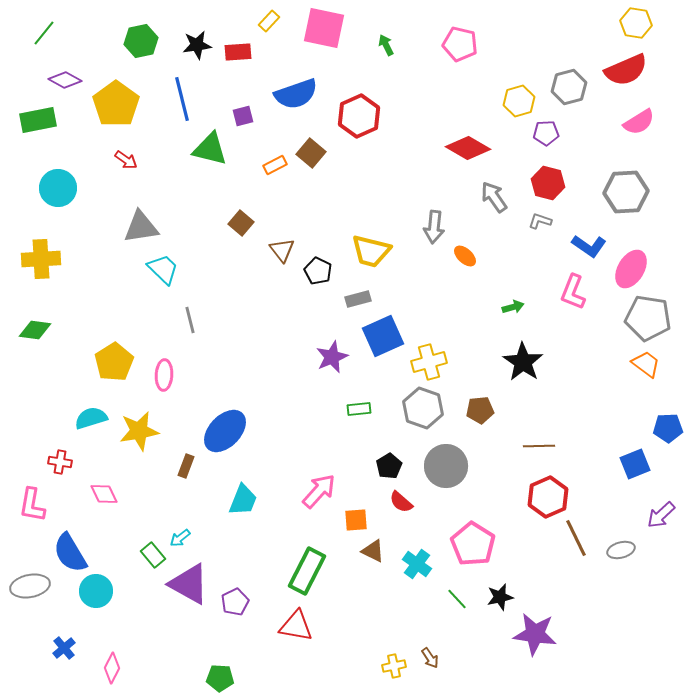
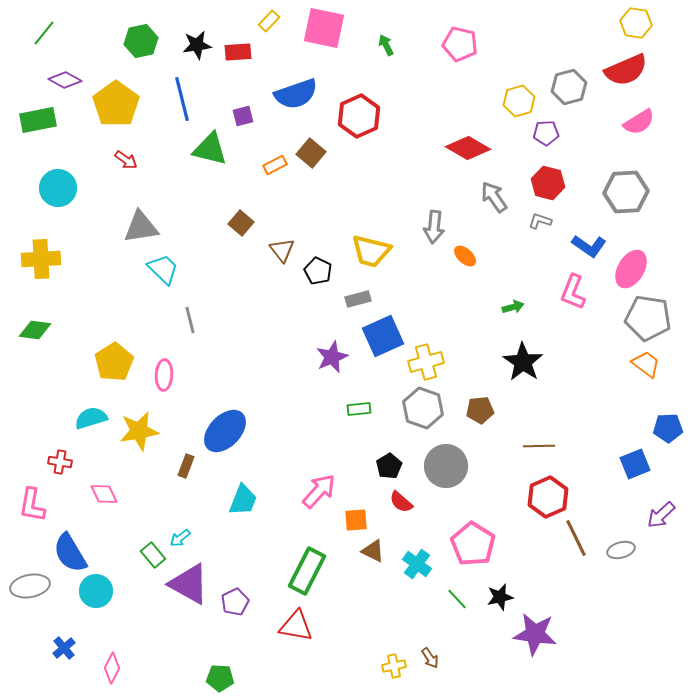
yellow cross at (429, 362): moved 3 px left
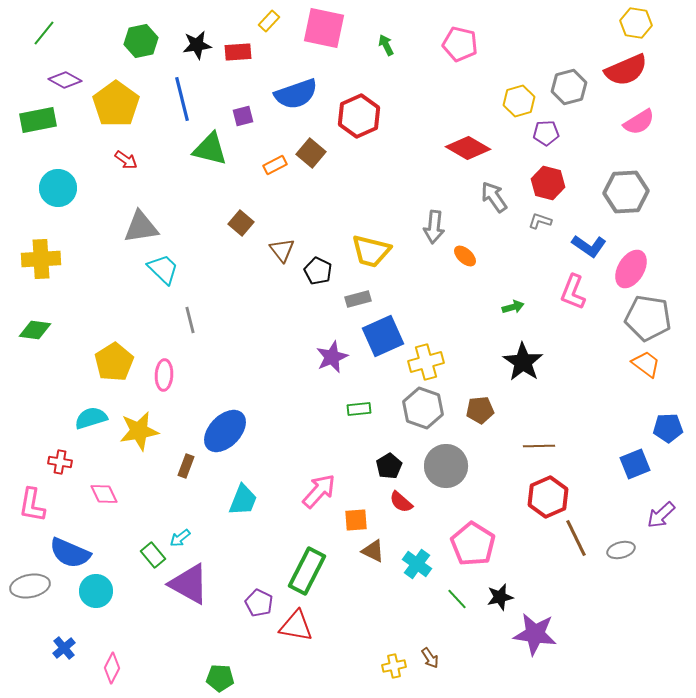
blue semicircle at (70, 553): rotated 36 degrees counterclockwise
purple pentagon at (235, 602): moved 24 px right, 1 px down; rotated 20 degrees counterclockwise
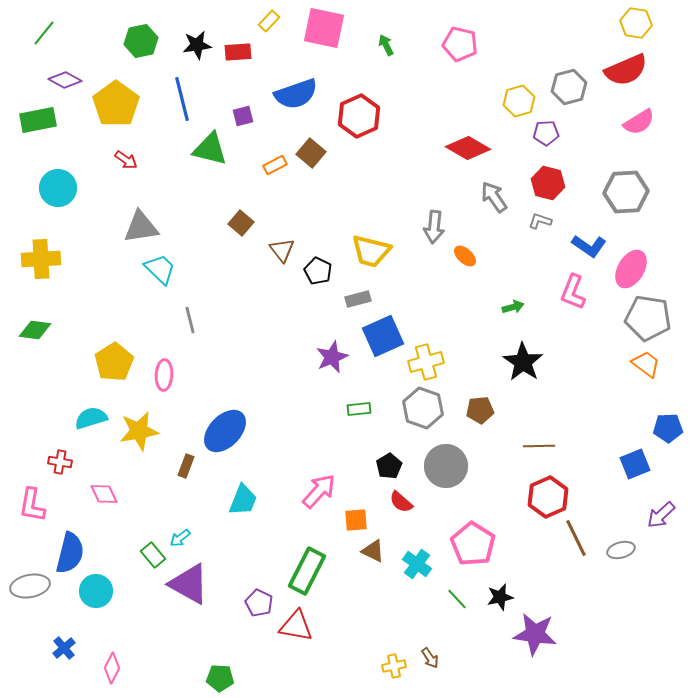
cyan trapezoid at (163, 269): moved 3 px left
blue semicircle at (70, 553): rotated 99 degrees counterclockwise
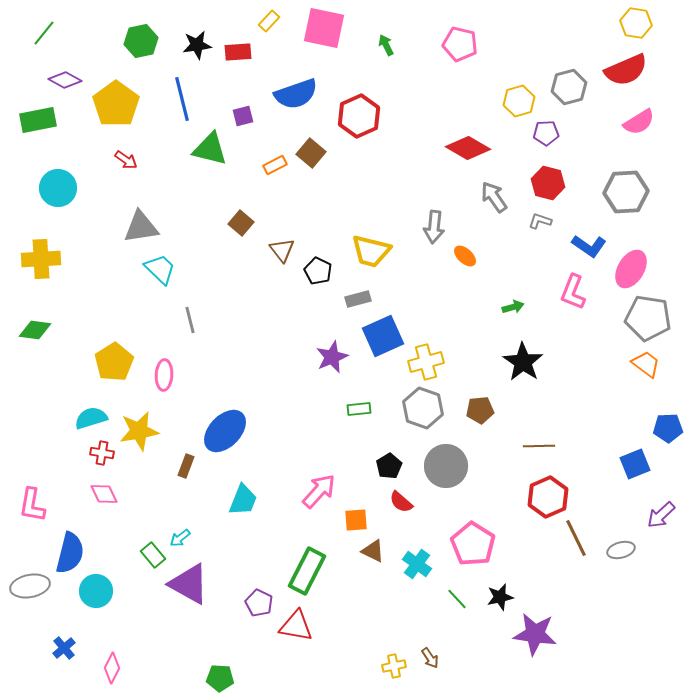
red cross at (60, 462): moved 42 px right, 9 px up
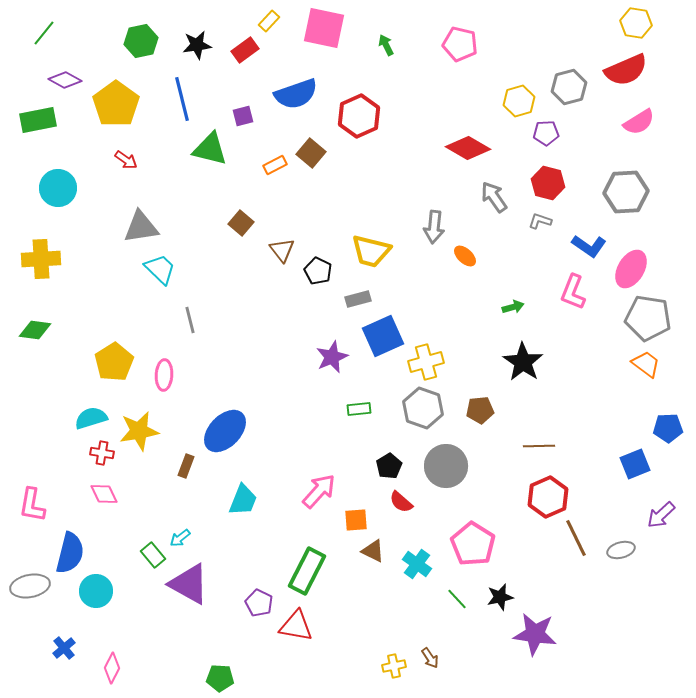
red rectangle at (238, 52): moved 7 px right, 2 px up; rotated 32 degrees counterclockwise
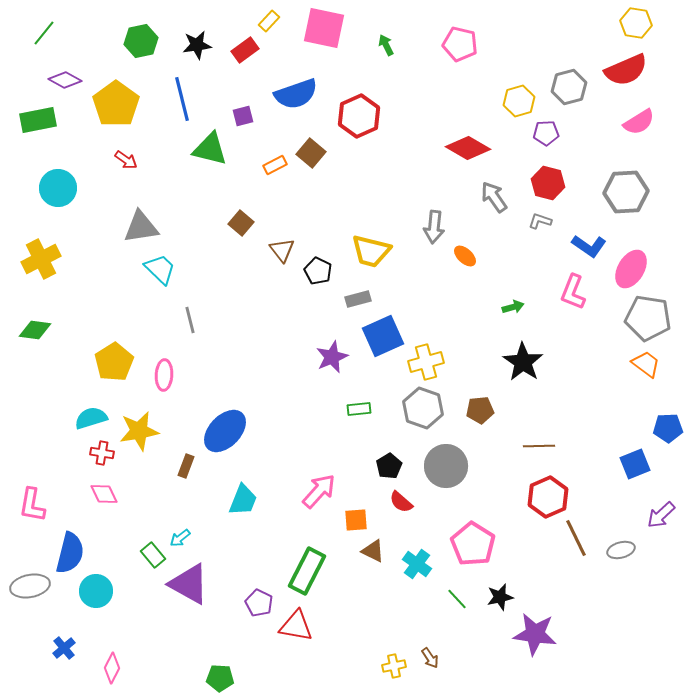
yellow cross at (41, 259): rotated 24 degrees counterclockwise
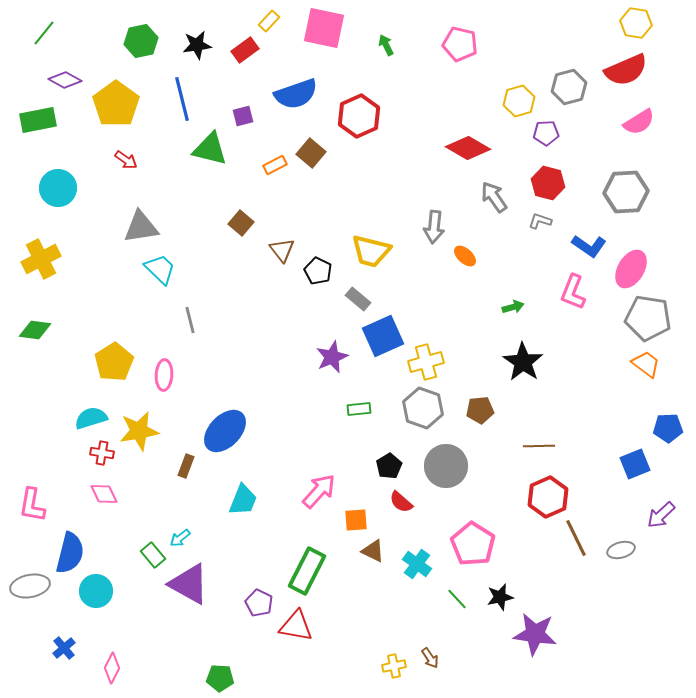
gray rectangle at (358, 299): rotated 55 degrees clockwise
